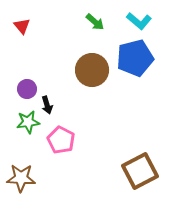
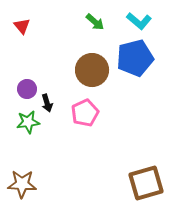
black arrow: moved 2 px up
pink pentagon: moved 24 px right, 27 px up; rotated 20 degrees clockwise
brown square: moved 6 px right, 12 px down; rotated 12 degrees clockwise
brown star: moved 1 px right, 6 px down
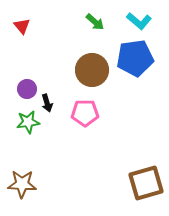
blue pentagon: rotated 6 degrees clockwise
pink pentagon: rotated 24 degrees clockwise
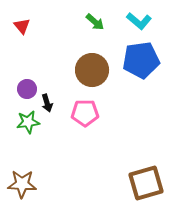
blue pentagon: moved 6 px right, 2 px down
